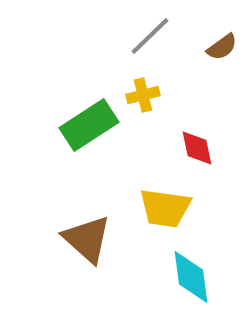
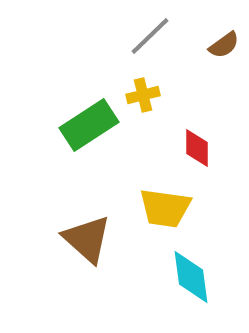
brown semicircle: moved 2 px right, 2 px up
red diamond: rotated 12 degrees clockwise
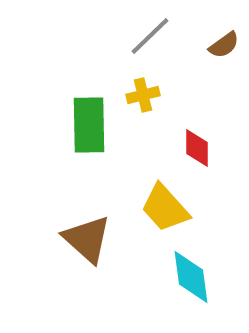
green rectangle: rotated 58 degrees counterclockwise
yellow trapezoid: rotated 40 degrees clockwise
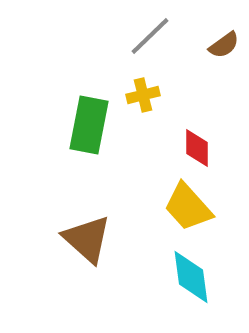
green rectangle: rotated 12 degrees clockwise
yellow trapezoid: moved 23 px right, 1 px up
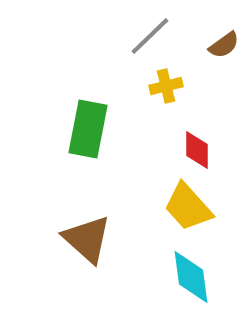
yellow cross: moved 23 px right, 9 px up
green rectangle: moved 1 px left, 4 px down
red diamond: moved 2 px down
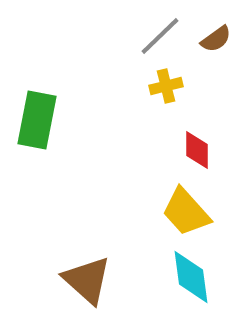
gray line: moved 10 px right
brown semicircle: moved 8 px left, 6 px up
green rectangle: moved 51 px left, 9 px up
yellow trapezoid: moved 2 px left, 5 px down
brown triangle: moved 41 px down
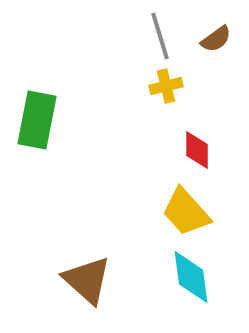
gray line: rotated 63 degrees counterclockwise
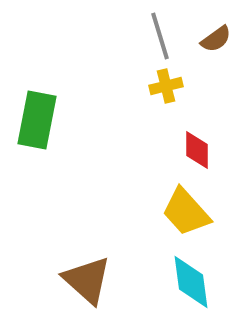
cyan diamond: moved 5 px down
